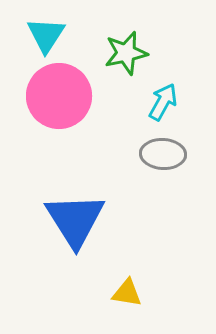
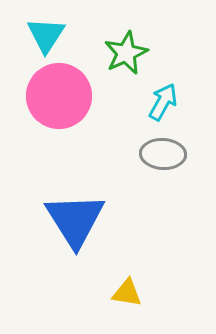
green star: rotated 12 degrees counterclockwise
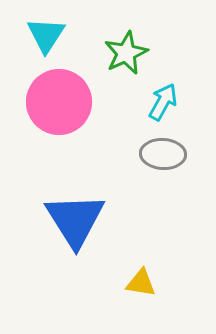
pink circle: moved 6 px down
yellow triangle: moved 14 px right, 10 px up
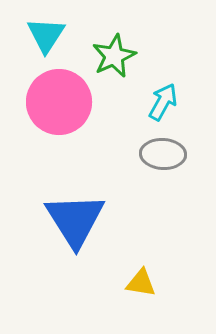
green star: moved 12 px left, 3 px down
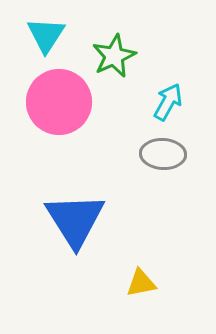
cyan arrow: moved 5 px right
yellow triangle: rotated 20 degrees counterclockwise
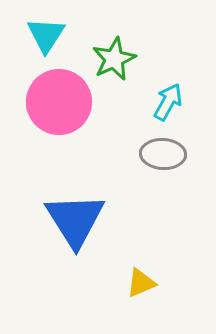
green star: moved 3 px down
yellow triangle: rotated 12 degrees counterclockwise
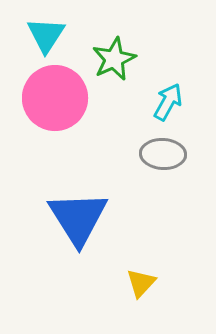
pink circle: moved 4 px left, 4 px up
blue triangle: moved 3 px right, 2 px up
yellow triangle: rotated 24 degrees counterclockwise
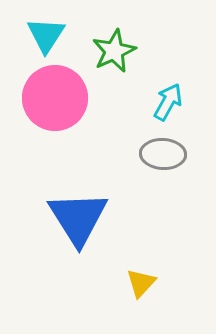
green star: moved 8 px up
